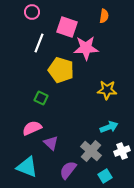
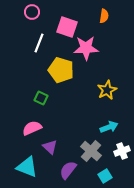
yellow star: rotated 30 degrees counterclockwise
purple triangle: moved 1 px left, 4 px down
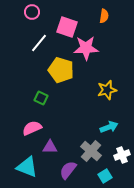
white line: rotated 18 degrees clockwise
yellow star: rotated 12 degrees clockwise
purple triangle: rotated 42 degrees counterclockwise
white cross: moved 4 px down
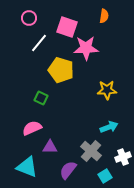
pink circle: moved 3 px left, 6 px down
yellow star: rotated 12 degrees clockwise
white cross: moved 1 px right, 2 px down
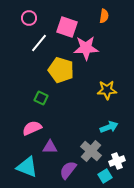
white cross: moved 6 px left, 4 px down
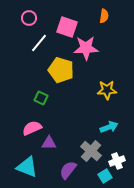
purple triangle: moved 1 px left, 4 px up
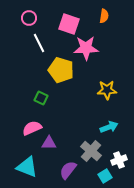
pink square: moved 2 px right, 3 px up
white line: rotated 66 degrees counterclockwise
white cross: moved 2 px right, 1 px up
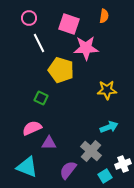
white cross: moved 4 px right, 4 px down
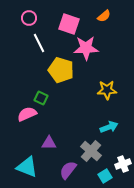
orange semicircle: rotated 40 degrees clockwise
pink semicircle: moved 5 px left, 14 px up
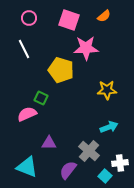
pink square: moved 4 px up
white line: moved 15 px left, 6 px down
gray cross: moved 2 px left
white cross: moved 3 px left, 1 px up; rotated 14 degrees clockwise
cyan square: rotated 16 degrees counterclockwise
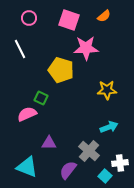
white line: moved 4 px left
